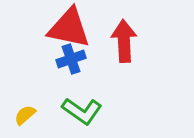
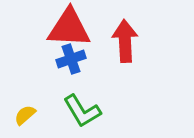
red triangle: rotated 9 degrees counterclockwise
red arrow: moved 1 px right
green L-shape: rotated 24 degrees clockwise
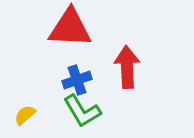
red triangle: moved 1 px right
red arrow: moved 2 px right, 26 px down
blue cross: moved 6 px right, 21 px down
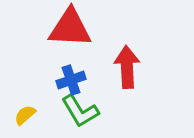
blue cross: moved 6 px left
green L-shape: moved 2 px left
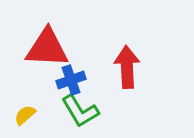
red triangle: moved 23 px left, 20 px down
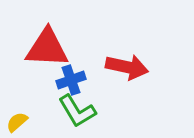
red arrow: rotated 105 degrees clockwise
green L-shape: moved 3 px left
yellow semicircle: moved 8 px left, 7 px down
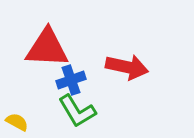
yellow semicircle: rotated 70 degrees clockwise
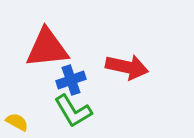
red triangle: rotated 9 degrees counterclockwise
green L-shape: moved 4 px left
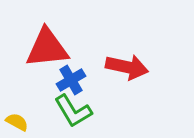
blue cross: rotated 12 degrees counterclockwise
